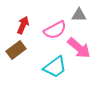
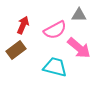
cyan trapezoid: rotated 130 degrees counterclockwise
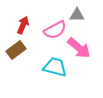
gray triangle: moved 2 px left
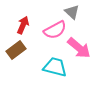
gray triangle: moved 5 px left, 3 px up; rotated 42 degrees clockwise
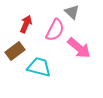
red arrow: moved 3 px right, 1 px up
pink semicircle: rotated 35 degrees counterclockwise
brown rectangle: moved 1 px left, 1 px down
cyan trapezoid: moved 16 px left
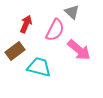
pink arrow: moved 2 px down
